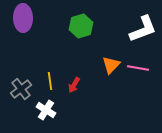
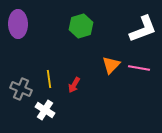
purple ellipse: moved 5 px left, 6 px down
pink line: moved 1 px right
yellow line: moved 1 px left, 2 px up
gray cross: rotated 30 degrees counterclockwise
white cross: moved 1 px left
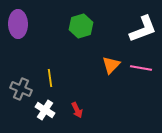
pink line: moved 2 px right
yellow line: moved 1 px right, 1 px up
red arrow: moved 3 px right, 25 px down; rotated 56 degrees counterclockwise
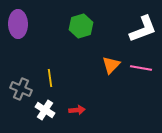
red arrow: rotated 70 degrees counterclockwise
